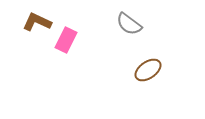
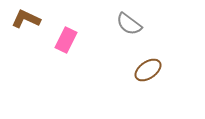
brown L-shape: moved 11 px left, 3 px up
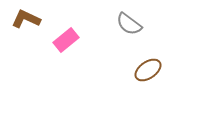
pink rectangle: rotated 25 degrees clockwise
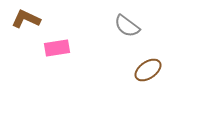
gray semicircle: moved 2 px left, 2 px down
pink rectangle: moved 9 px left, 8 px down; rotated 30 degrees clockwise
